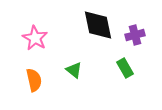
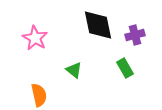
orange semicircle: moved 5 px right, 15 px down
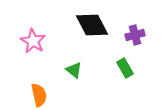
black diamond: moved 6 px left; rotated 16 degrees counterclockwise
pink star: moved 2 px left, 3 px down
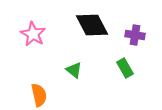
purple cross: rotated 24 degrees clockwise
pink star: moved 7 px up
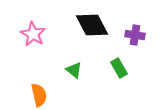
green rectangle: moved 6 px left
